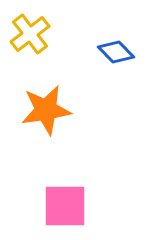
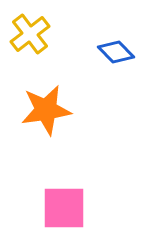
pink square: moved 1 px left, 2 px down
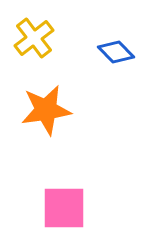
yellow cross: moved 4 px right, 4 px down
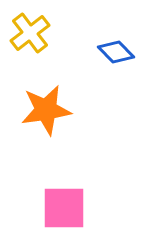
yellow cross: moved 4 px left, 5 px up
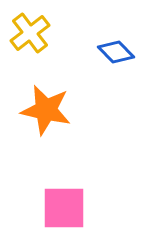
orange star: rotated 21 degrees clockwise
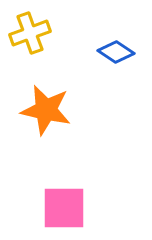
yellow cross: rotated 18 degrees clockwise
blue diamond: rotated 12 degrees counterclockwise
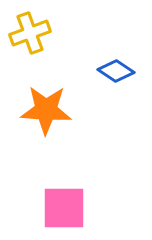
blue diamond: moved 19 px down
orange star: rotated 9 degrees counterclockwise
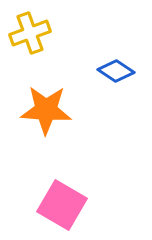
pink square: moved 2 px left, 3 px up; rotated 30 degrees clockwise
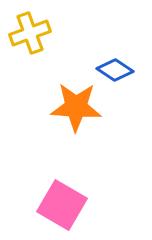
blue diamond: moved 1 px left, 1 px up
orange star: moved 30 px right, 3 px up
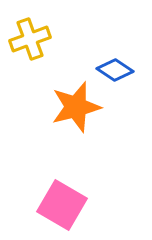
yellow cross: moved 6 px down
orange star: rotated 18 degrees counterclockwise
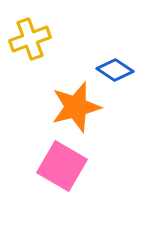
pink square: moved 39 px up
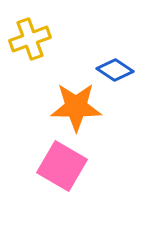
orange star: rotated 15 degrees clockwise
